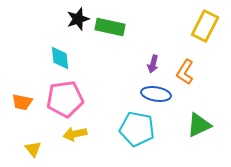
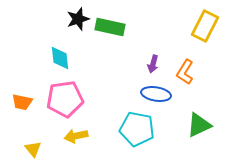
yellow arrow: moved 1 px right, 2 px down
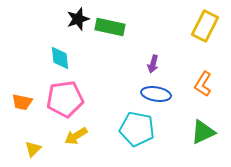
orange L-shape: moved 18 px right, 12 px down
green triangle: moved 4 px right, 7 px down
yellow arrow: rotated 20 degrees counterclockwise
yellow triangle: rotated 24 degrees clockwise
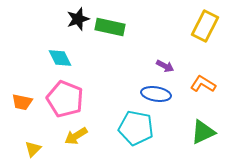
cyan diamond: rotated 20 degrees counterclockwise
purple arrow: moved 12 px right, 2 px down; rotated 78 degrees counterclockwise
orange L-shape: rotated 90 degrees clockwise
pink pentagon: rotated 30 degrees clockwise
cyan pentagon: moved 1 px left, 1 px up
